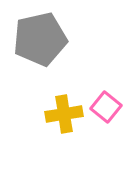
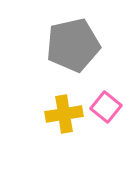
gray pentagon: moved 33 px right, 6 px down
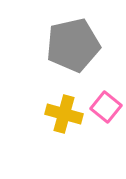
yellow cross: rotated 24 degrees clockwise
